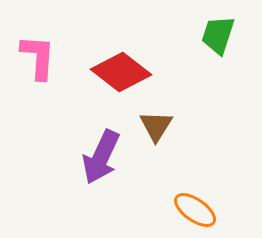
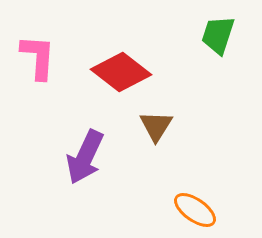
purple arrow: moved 16 px left
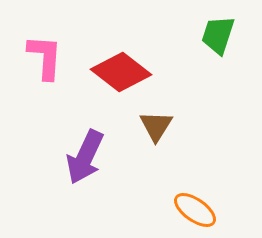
pink L-shape: moved 7 px right
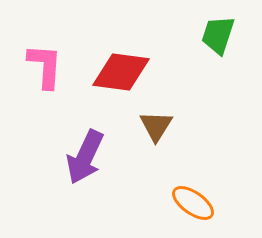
pink L-shape: moved 9 px down
red diamond: rotated 30 degrees counterclockwise
orange ellipse: moved 2 px left, 7 px up
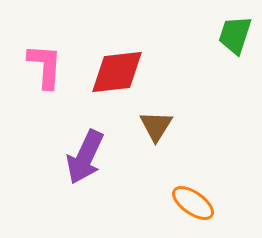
green trapezoid: moved 17 px right
red diamond: moved 4 px left; rotated 14 degrees counterclockwise
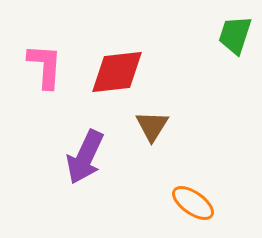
brown triangle: moved 4 px left
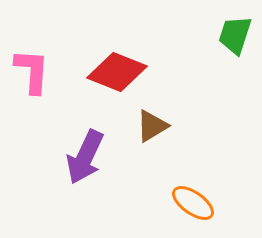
pink L-shape: moved 13 px left, 5 px down
red diamond: rotated 28 degrees clockwise
brown triangle: rotated 27 degrees clockwise
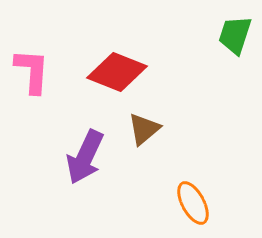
brown triangle: moved 8 px left, 3 px down; rotated 9 degrees counterclockwise
orange ellipse: rotated 27 degrees clockwise
